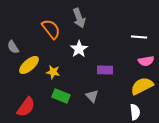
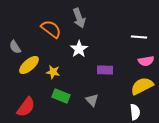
orange semicircle: rotated 15 degrees counterclockwise
gray semicircle: moved 2 px right
gray triangle: moved 4 px down
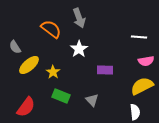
yellow star: rotated 24 degrees clockwise
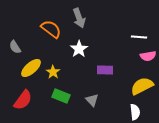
pink semicircle: moved 2 px right, 5 px up
yellow ellipse: moved 2 px right, 3 px down
red semicircle: moved 3 px left, 7 px up
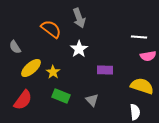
yellow semicircle: rotated 45 degrees clockwise
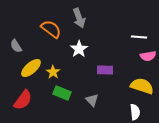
gray semicircle: moved 1 px right, 1 px up
green rectangle: moved 1 px right, 3 px up
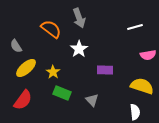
white line: moved 4 px left, 10 px up; rotated 21 degrees counterclockwise
pink semicircle: moved 1 px up
yellow ellipse: moved 5 px left
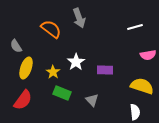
white star: moved 3 px left, 13 px down
yellow ellipse: rotated 30 degrees counterclockwise
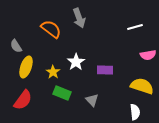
yellow ellipse: moved 1 px up
